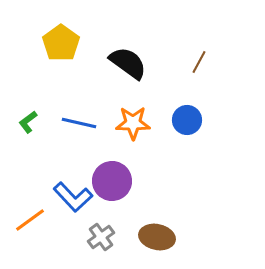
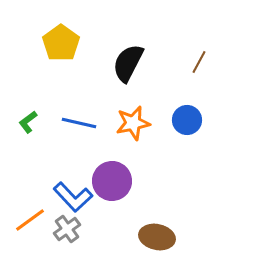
black semicircle: rotated 99 degrees counterclockwise
orange star: rotated 12 degrees counterclockwise
gray cross: moved 34 px left, 8 px up
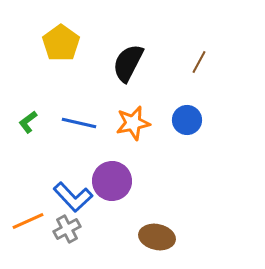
orange line: moved 2 px left, 1 px down; rotated 12 degrees clockwise
gray cross: rotated 8 degrees clockwise
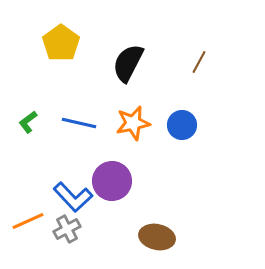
blue circle: moved 5 px left, 5 px down
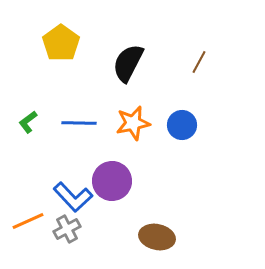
blue line: rotated 12 degrees counterclockwise
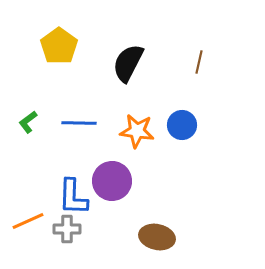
yellow pentagon: moved 2 px left, 3 px down
brown line: rotated 15 degrees counterclockwise
orange star: moved 4 px right, 8 px down; rotated 20 degrees clockwise
blue L-shape: rotated 45 degrees clockwise
gray cross: rotated 28 degrees clockwise
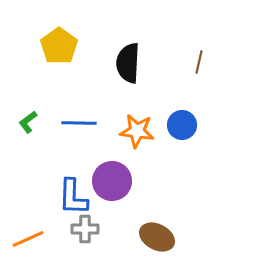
black semicircle: rotated 24 degrees counterclockwise
orange line: moved 18 px down
gray cross: moved 18 px right
brown ellipse: rotated 16 degrees clockwise
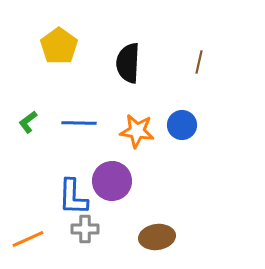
brown ellipse: rotated 36 degrees counterclockwise
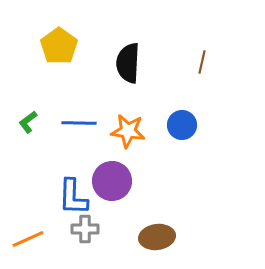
brown line: moved 3 px right
orange star: moved 9 px left
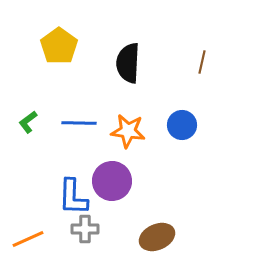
brown ellipse: rotated 16 degrees counterclockwise
